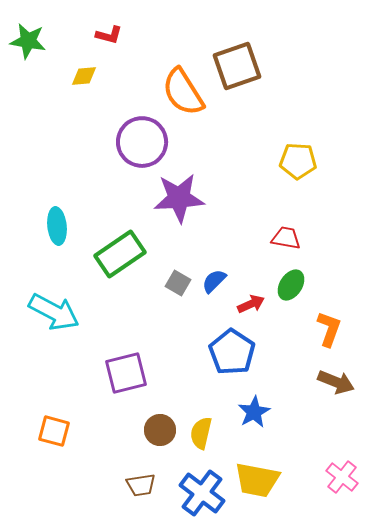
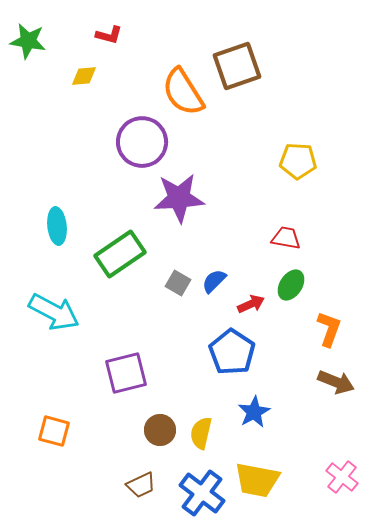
brown trapezoid: rotated 16 degrees counterclockwise
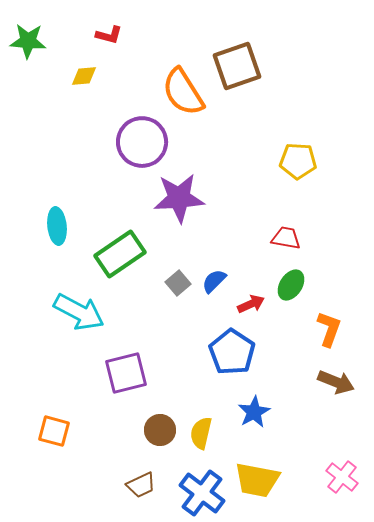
green star: rotated 6 degrees counterclockwise
gray square: rotated 20 degrees clockwise
cyan arrow: moved 25 px right
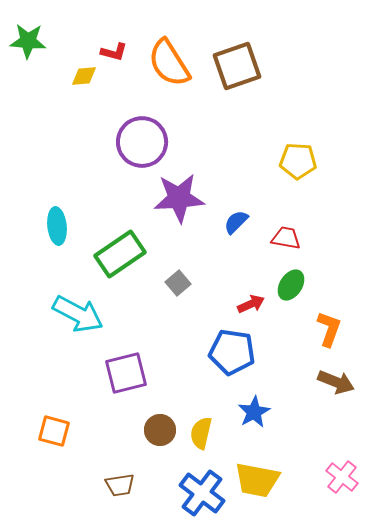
red L-shape: moved 5 px right, 17 px down
orange semicircle: moved 14 px left, 29 px up
blue semicircle: moved 22 px right, 59 px up
cyan arrow: moved 1 px left, 2 px down
blue pentagon: rotated 24 degrees counterclockwise
brown trapezoid: moved 21 px left; rotated 16 degrees clockwise
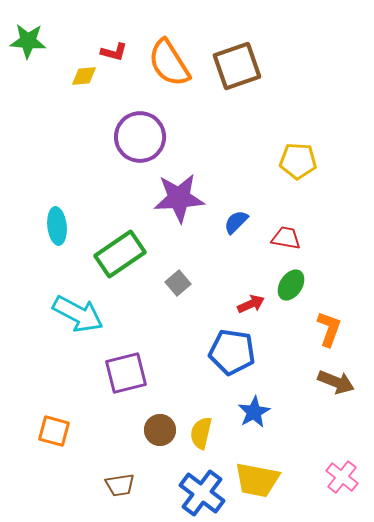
purple circle: moved 2 px left, 5 px up
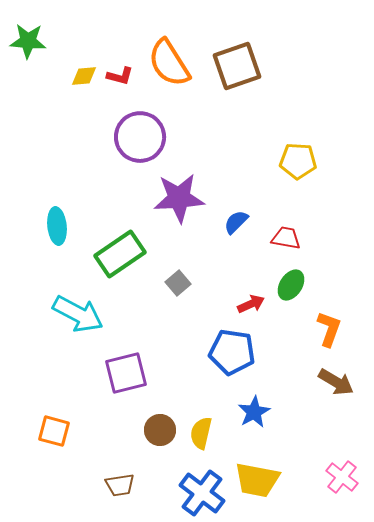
red L-shape: moved 6 px right, 24 px down
brown arrow: rotated 9 degrees clockwise
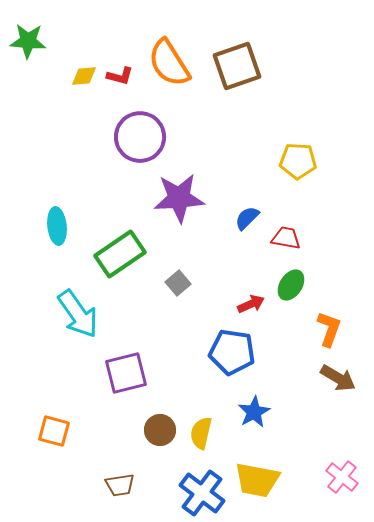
blue semicircle: moved 11 px right, 4 px up
cyan arrow: rotated 27 degrees clockwise
brown arrow: moved 2 px right, 4 px up
